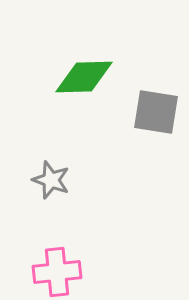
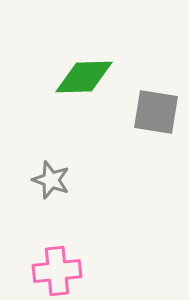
pink cross: moved 1 px up
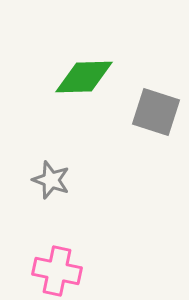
gray square: rotated 9 degrees clockwise
pink cross: rotated 18 degrees clockwise
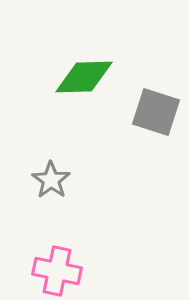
gray star: rotated 15 degrees clockwise
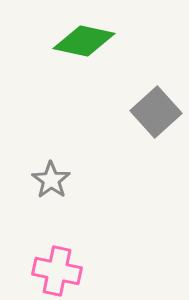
green diamond: moved 36 px up; rotated 14 degrees clockwise
gray square: rotated 30 degrees clockwise
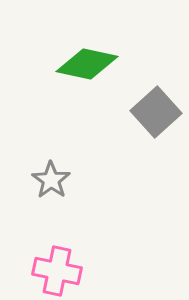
green diamond: moved 3 px right, 23 px down
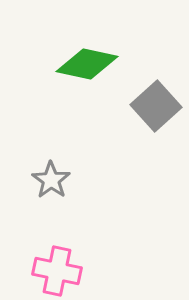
gray square: moved 6 px up
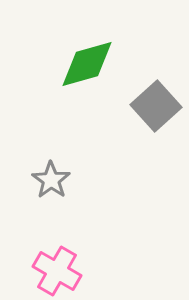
green diamond: rotated 28 degrees counterclockwise
pink cross: rotated 18 degrees clockwise
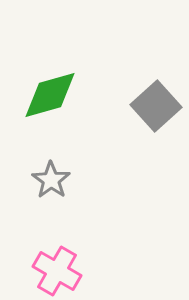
green diamond: moved 37 px left, 31 px down
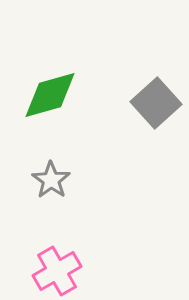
gray square: moved 3 px up
pink cross: rotated 30 degrees clockwise
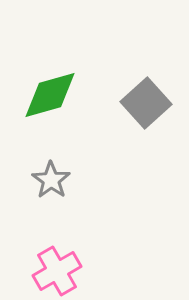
gray square: moved 10 px left
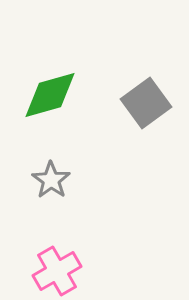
gray square: rotated 6 degrees clockwise
